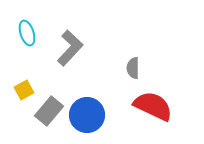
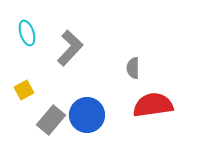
red semicircle: moved 1 px up; rotated 33 degrees counterclockwise
gray rectangle: moved 2 px right, 9 px down
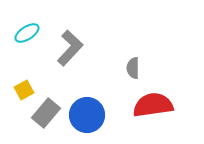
cyan ellipse: rotated 75 degrees clockwise
gray rectangle: moved 5 px left, 7 px up
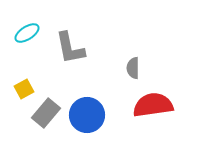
gray L-shape: rotated 126 degrees clockwise
yellow square: moved 1 px up
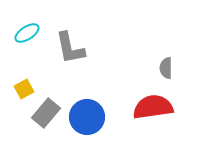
gray semicircle: moved 33 px right
red semicircle: moved 2 px down
blue circle: moved 2 px down
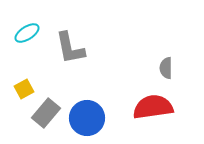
blue circle: moved 1 px down
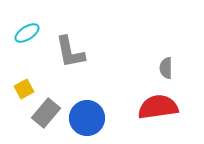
gray L-shape: moved 4 px down
red semicircle: moved 5 px right
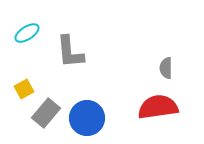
gray L-shape: rotated 6 degrees clockwise
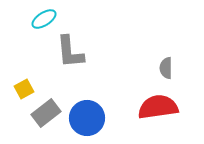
cyan ellipse: moved 17 px right, 14 px up
gray rectangle: rotated 12 degrees clockwise
